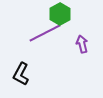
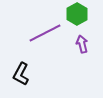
green hexagon: moved 17 px right
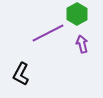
purple line: moved 3 px right
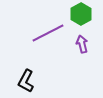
green hexagon: moved 4 px right
black L-shape: moved 5 px right, 7 px down
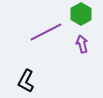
purple line: moved 2 px left, 1 px up
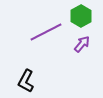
green hexagon: moved 2 px down
purple arrow: rotated 54 degrees clockwise
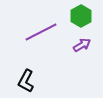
purple line: moved 5 px left
purple arrow: moved 1 px down; rotated 18 degrees clockwise
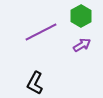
black L-shape: moved 9 px right, 2 px down
